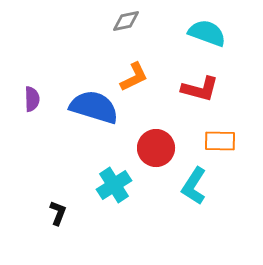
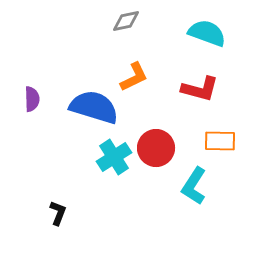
cyan cross: moved 28 px up
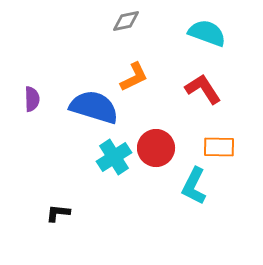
red L-shape: moved 3 px right; rotated 138 degrees counterclockwise
orange rectangle: moved 1 px left, 6 px down
cyan L-shape: rotated 6 degrees counterclockwise
black L-shape: rotated 105 degrees counterclockwise
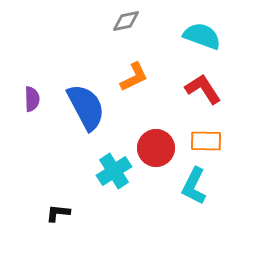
cyan semicircle: moved 5 px left, 3 px down
blue semicircle: moved 8 px left; rotated 45 degrees clockwise
orange rectangle: moved 13 px left, 6 px up
cyan cross: moved 14 px down
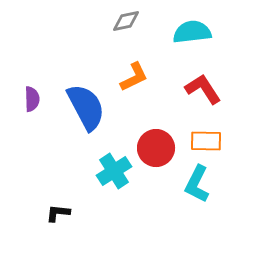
cyan semicircle: moved 10 px left, 4 px up; rotated 27 degrees counterclockwise
cyan L-shape: moved 3 px right, 2 px up
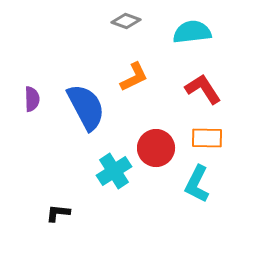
gray diamond: rotated 32 degrees clockwise
orange rectangle: moved 1 px right, 3 px up
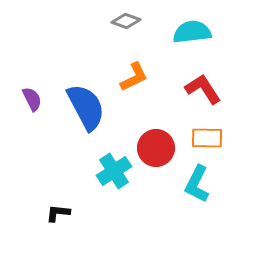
purple semicircle: rotated 25 degrees counterclockwise
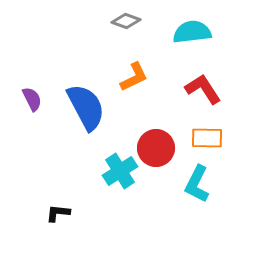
cyan cross: moved 6 px right
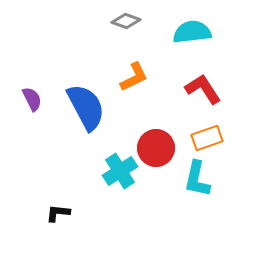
orange rectangle: rotated 20 degrees counterclockwise
cyan L-shape: moved 5 px up; rotated 15 degrees counterclockwise
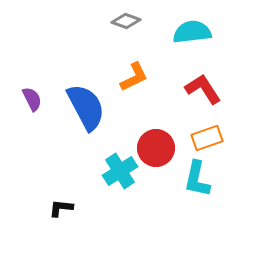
black L-shape: moved 3 px right, 5 px up
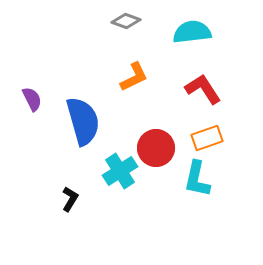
blue semicircle: moved 3 px left, 14 px down; rotated 12 degrees clockwise
black L-shape: moved 9 px right, 9 px up; rotated 115 degrees clockwise
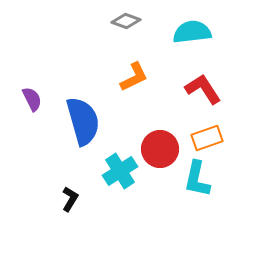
red circle: moved 4 px right, 1 px down
